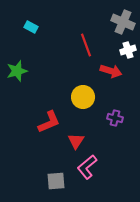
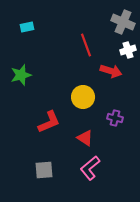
cyan rectangle: moved 4 px left; rotated 40 degrees counterclockwise
green star: moved 4 px right, 4 px down
red triangle: moved 9 px right, 3 px up; rotated 30 degrees counterclockwise
pink L-shape: moved 3 px right, 1 px down
gray square: moved 12 px left, 11 px up
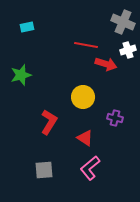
red line: rotated 60 degrees counterclockwise
red arrow: moved 5 px left, 7 px up
red L-shape: rotated 35 degrees counterclockwise
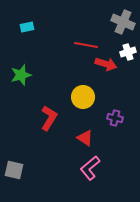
white cross: moved 2 px down
red L-shape: moved 4 px up
gray square: moved 30 px left; rotated 18 degrees clockwise
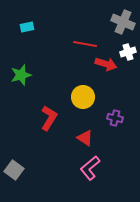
red line: moved 1 px left, 1 px up
gray square: rotated 24 degrees clockwise
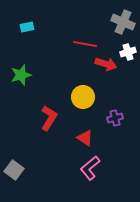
purple cross: rotated 28 degrees counterclockwise
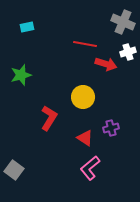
purple cross: moved 4 px left, 10 px down
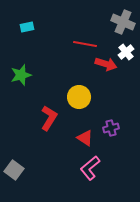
white cross: moved 2 px left; rotated 21 degrees counterclockwise
yellow circle: moved 4 px left
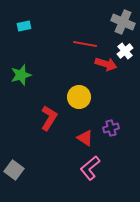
cyan rectangle: moved 3 px left, 1 px up
white cross: moved 1 px left, 1 px up
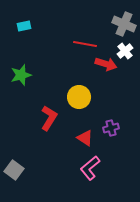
gray cross: moved 1 px right, 2 px down
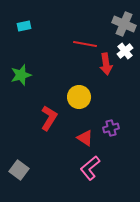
red arrow: rotated 65 degrees clockwise
gray square: moved 5 px right
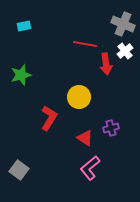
gray cross: moved 1 px left
